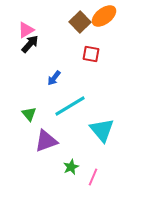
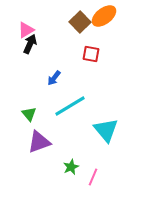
black arrow: rotated 18 degrees counterclockwise
cyan triangle: moved 4 px right
purple triangle: moved 7 px left, 1 px down
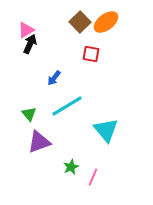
orange ellipse: moved 2 px right, 6 px down
cyan line: moved 3 px left
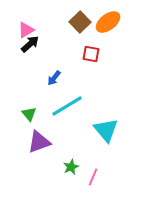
orange ellipse: moved 2 px right
black arrow: rotated 24 degrees clockwise
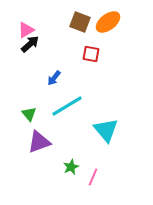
brown square: rotated 25 degrees counterclockwise
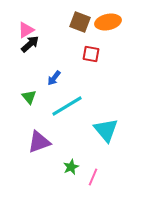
orange ellipse: rotated 25 degrees clockwise
green triangle: moved 17 px up
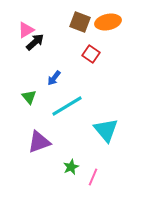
black arrow: moved 5 px right, 2 px up
red square: rotated 24 degrees clockwise
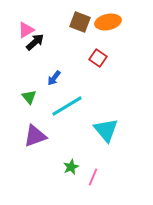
red square: moved 7 px right, 4 px down
purple triangle: moved 4 px left, 6 px up
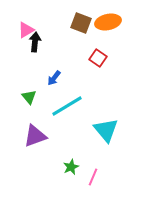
brown square: moved 1 px right, 1 px down
black arrow: rotated 42 degrees counterclockwise
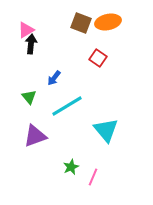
black arrow: moved 4 px left, 2 px down
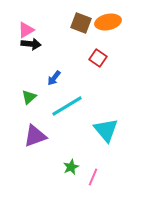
black arrow: rotated 90 degrees clockwise
green triangle: rotated 28 degrees clockwise
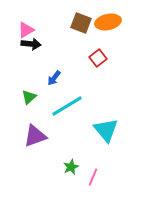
red square: rotated 18 degrees clockwise
